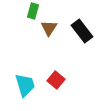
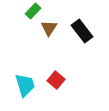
green rectangle: rotated 28 degrees clockwise
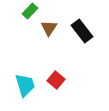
green rectangle: moved 3 px left
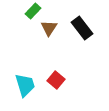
green rectangle: moved 3 px right
black rectangle: moved 3 px up
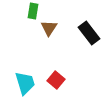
green rectangle: rotated 35 degrees counterclockwise
black rectangle: moved 7 px right, 5 px down
cyan trapezoid: moved 2 px up
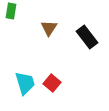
green rectangle: moved 22 px left
black rectangle: moved 2 px left, 4 px down
red square: moved 4 px left, 3 px down
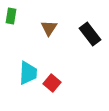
green rectangle: moved 5 px down
black rectangle: moved 3 px right, 3 px up
cyan trapezoid: moved 3 px right, 10 px up; rotated 20 degrees clockwise
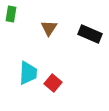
green rectangle: moved 2 px up
black rectangle: rotated 30 degrees counterclockwise
red square: moved 1 px right
